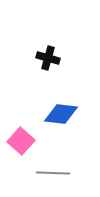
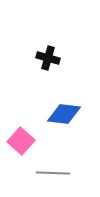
blue diamond: moved 3 px right
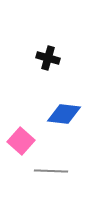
gray line: moved 2 px left, 2 px up
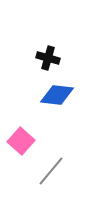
blue diamond: moved 7 px left, 19 px up
gray line: rotated 52 degrees counterclockwise
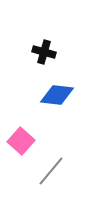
black cross: moved 4 px left, 6 px up
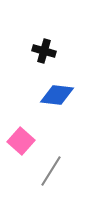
black cross: moved 1 px up
gray line: rotated 8 degrees counterclockwise
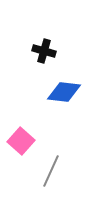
blue diamond: moved 7 px right, 3 px up
gray line: rotated 8 degrees counterclockwise
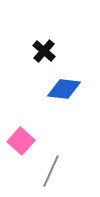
black cross: rotated 25 degrees clockwise
blue diamond: moved 3 px up
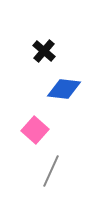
pink square: moved 14 px right, 11 px up
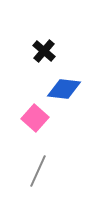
pink square: moved 12 px up
gray line: moved 13 px left
